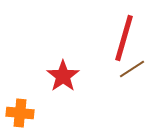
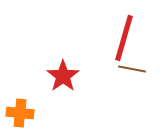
brown line: rotated 44 degrees clockwise
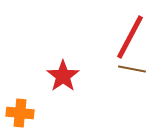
red line: moved 6 px right, 1 px up; rotated 12 degrees clockwise
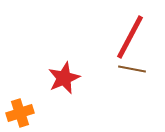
red star: moved 1 px right, 2 px down; rotated 12 degrees clockwise
orange cross: rotated 24 degrees counterclockwise
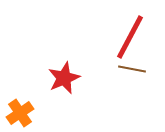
orange cross: rotated 16 degrees counterclockwise
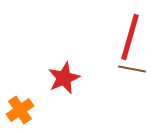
red line: rotated 12 degrees counterclockwise
orange cross: moved 3 px up
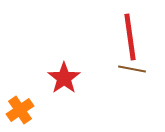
red line: rotated 24 degrees counterclockwise
red star: rotated 12 degrees counterclockwise
